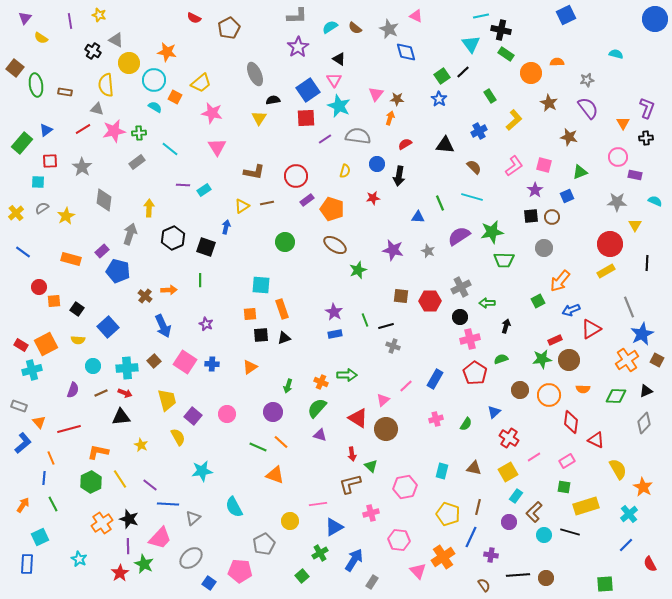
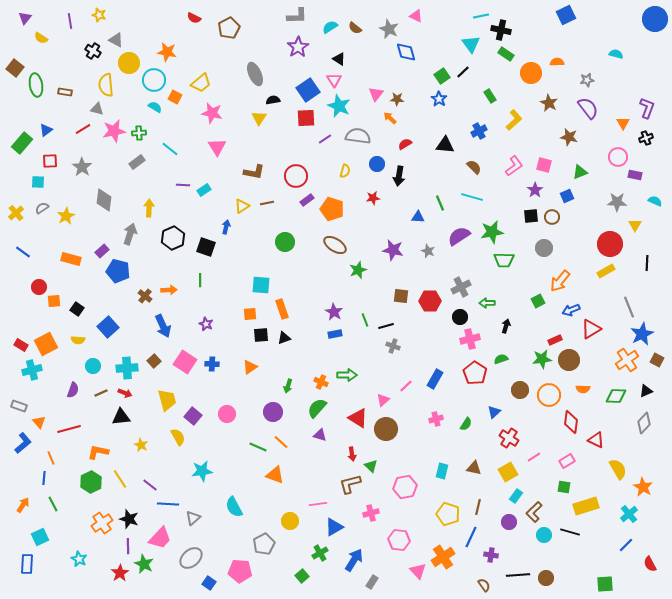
orange arrow at (390, 118): rotated 64 degrees counterclockwise
black cross at (646, 138): rotated 16 degrees counterclockwise
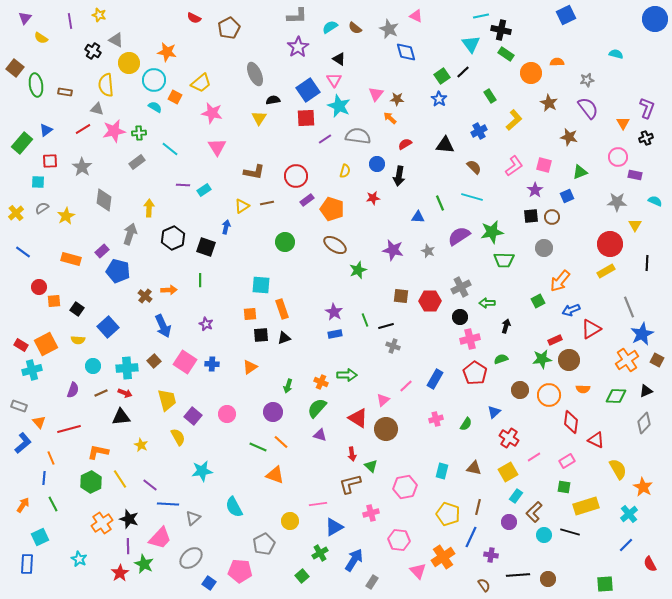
brown circle at (546, 578): moved 2 px right, 1 px down
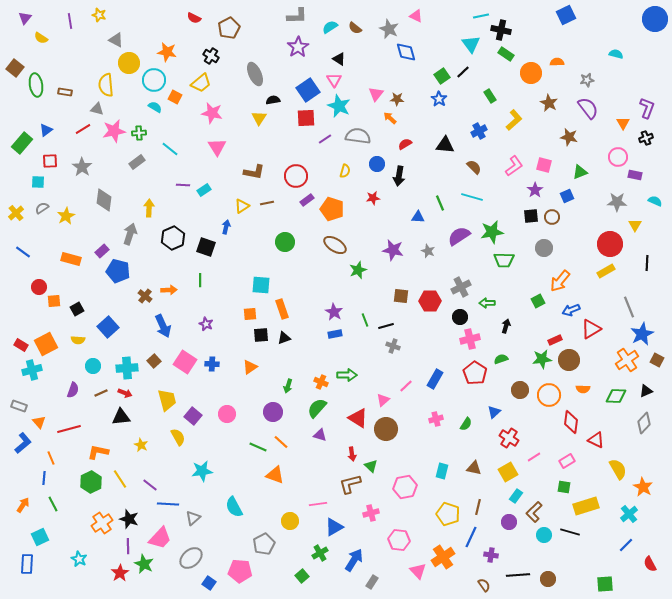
black cross at (93, 51): moved 118 px right, 5 px down
black square at (77, 309): rotated 24 degrees clockwise
